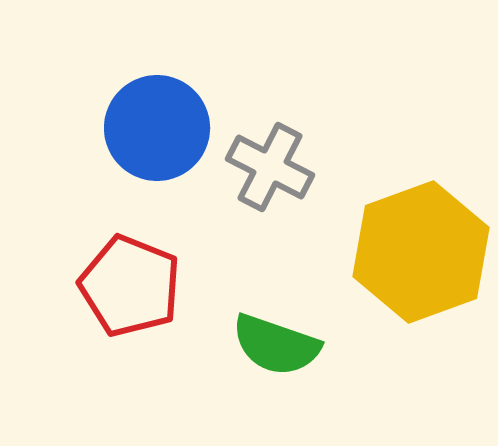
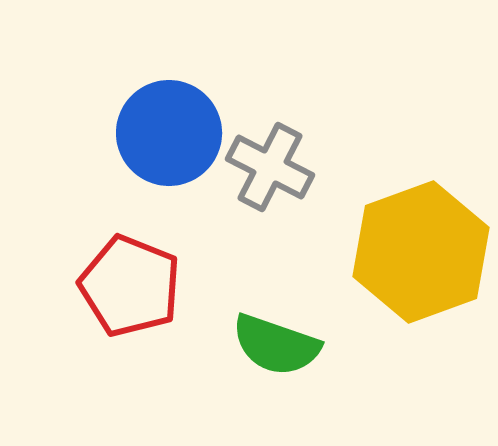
blue circle: moved 12 px right, 5 px down
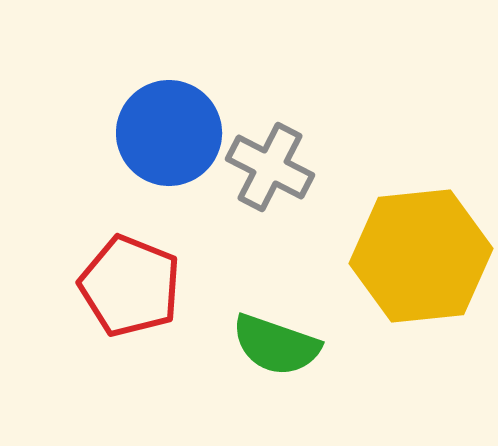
yellow hexagon: moved 4 px down; rotated 14 degrees clockwise
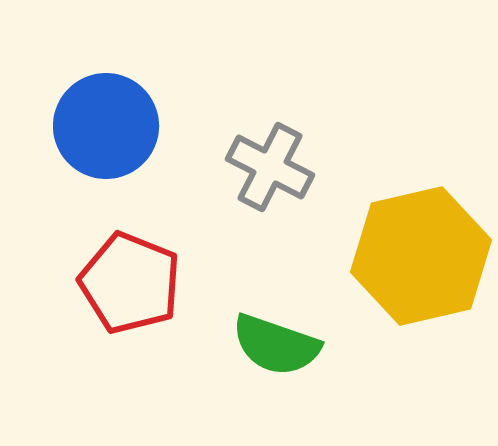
blue circle: moved 63 px left, 7 px up
yellow hexagon: rotated 7 degrees counterclockwise
red pentagon: moved 3 px up
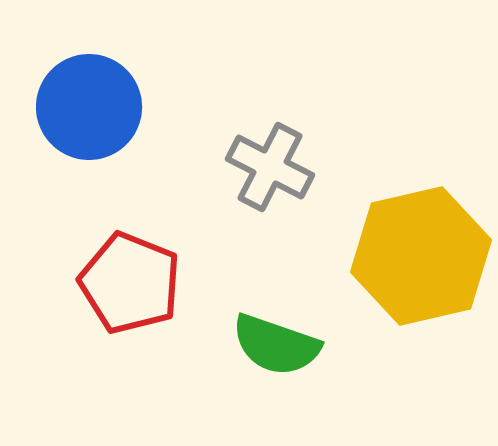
blue circle: moved 17 px left, 19 px up
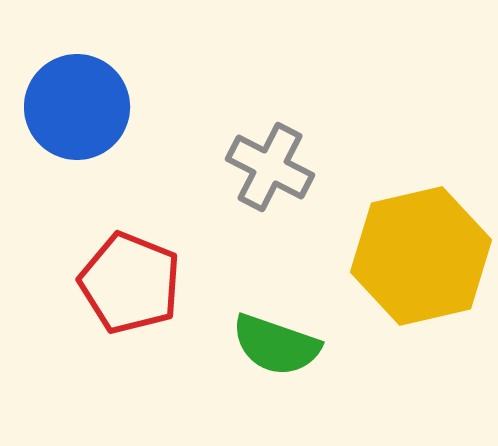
blue circle: moved 12 px left
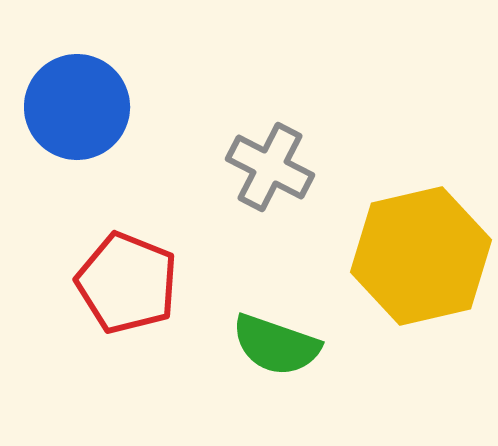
red pentagon: moved 3 px left
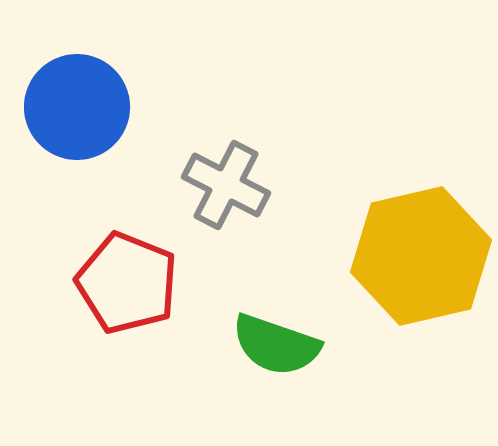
gray cross: moved 44 px left, 18 px down
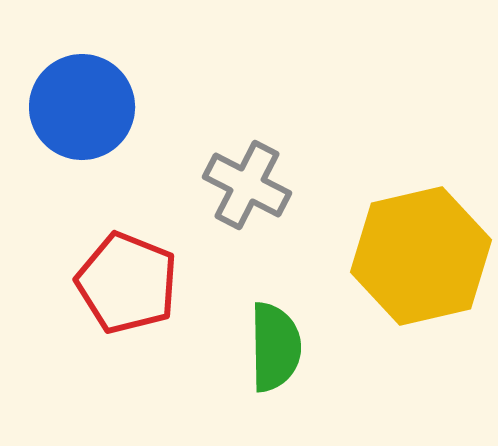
blue circle: moved 5 px right
gray cross: moved 21 px right
green semicircle: moved 1 px left, 2 px down; rotated 110 degrees counterclockwise
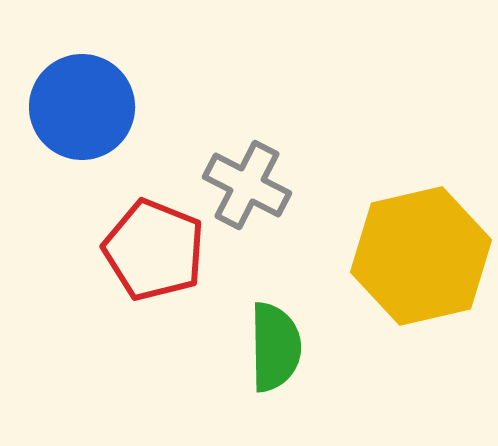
red pentagon: moved 27 px right, 33 px up
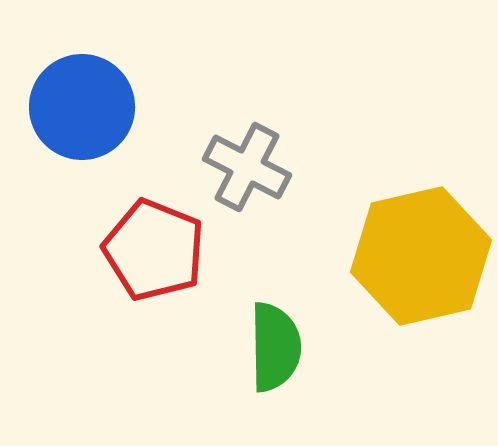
gray cross: moved 18 px up
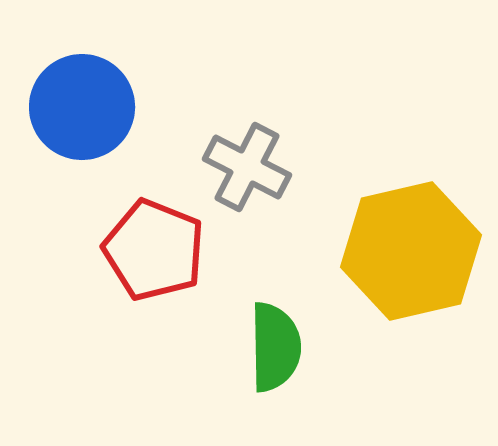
yellow hexagon: moved 10 px left, 5 px up
